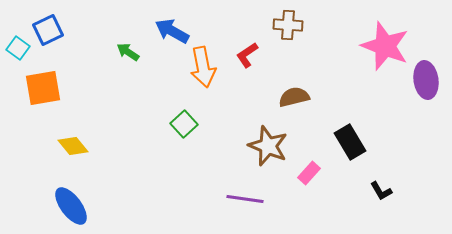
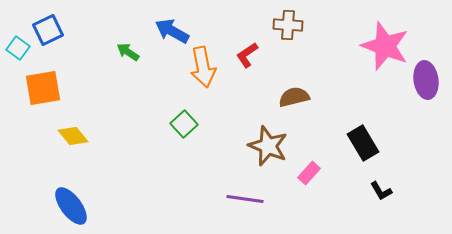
black rectangle: moved 13 px right, 1 px down
yellow diamond: moved 10 px up
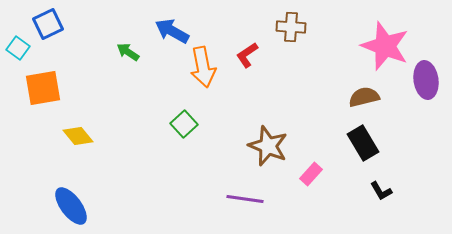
brown cross: moved 3 px right, 2 px down
blue square: moved 6 px up
brown semicircle: moved 70 px right
yellow diamond: moved 5 px right
pink rectangle: moved 2 px right, 1 px down
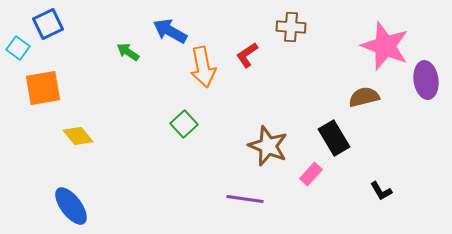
blue arrow: moved 2 px left
black rectangle: moved 29 px left, 5 px up
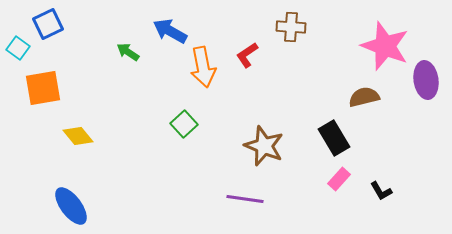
brown star: moved 4 px left
pink rectangle: moved 28 px right, 5 px down
